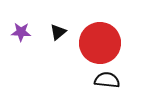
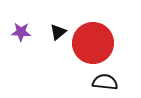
red circle: moved 7 px left
black semicircle: moved 2 px left, 2 px down
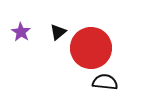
purple star: rotated 30 degrees clockwise
red circle: moved 2 px left, 5 px down
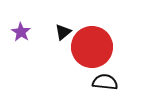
black triangle: moved 5 px right
red circle: moved 1 px right, 1 px up
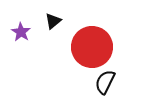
black triangle: moved 10 px left, 11 px up
black semicircle: rotated 70 degrees counterclockwise
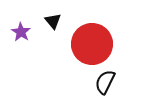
black triangle: rotated 30 degrees counterclockwise
red circle: moved 3 px up
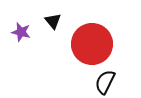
purple star: rotated 18 degrees counterclockwise
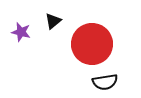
black triangle: rotated 30 degrees clockwise
black semicircle: rotated 125 degrees counterclockwise
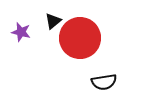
red circle: moved 12 px left, 6 px up
black semicircle: moved 1 px left
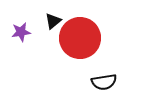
purple star: rotated 24 degrees counterclockwise
